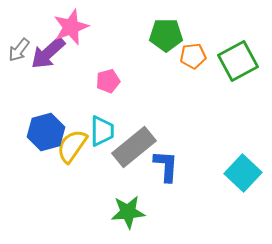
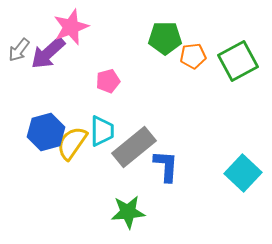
green pentagon: moved 1 px left, 3 px down
yellow semicircle: moved 3 px up
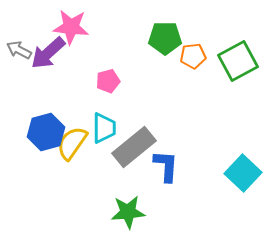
pink star: rotated 27 degrees clockwise
gray arrow: rotated 80 degrees clockwise
cyan trapezoid: moved 2 px right, 3 px up
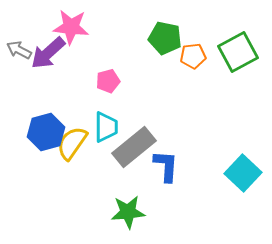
green pentagon: rotated 12 degrees clockwise
green square: moved 9 px up
cyan trapezoid: moved 2 px right, 1 px up
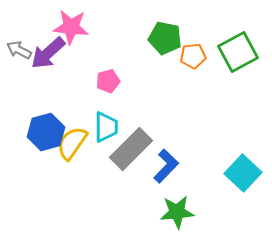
gray rectangle: moved 3 px left, 2 px down; rotated 6 degrees counterclockwise
blue L-shape: rotated 40 degrees clockwise
green star: moved 49 px right
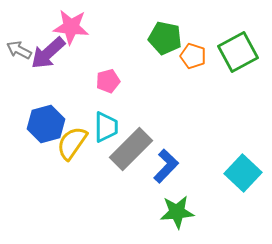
orange pentagon: rotated 25 degrees clockwise
blue hexagon: moved 8 px up
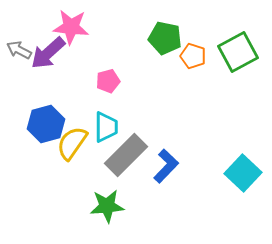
gray rectangle: moved 5 px left, 6 px down
green star: moved 70 px left, 6 px up
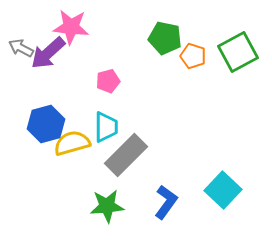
gray arrow: moved 2 px right, 2 px up
yellow semicircle: rotated 39 degrees clockwise
blue L-shape: moved 36 px down; rotated 8 degrees counterclockwise
cyan square: moved 20 px left, 17 px down
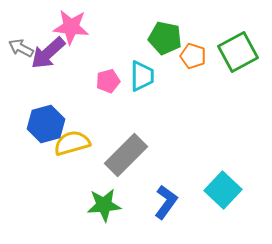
cyan trapezoid: moved 36 px right, 51 px up
green star: moved 3 px left, 1 px up
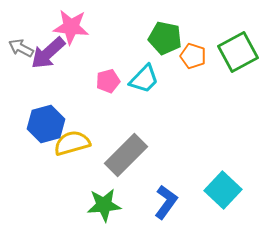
cyan trapezoid: moved 2 px right, 3 px down; rotated 44 degrees clockwise
